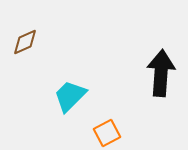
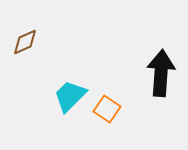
orange square: moved 24 px up; rotated 28 degrees counterclockwise
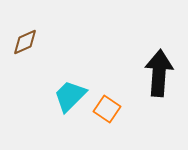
black arrow: moved 2 px left
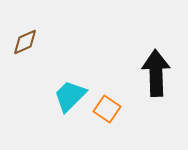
black arrow: moved 3 px left; rotated 6 degrees counterclockwise
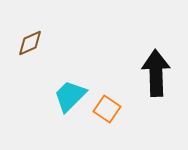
brown diamond: moved 5 px right, 1 px down
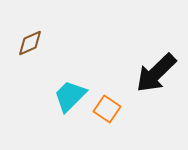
black arrow: rotated 132 degrees counterclockwise
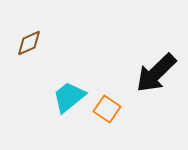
brown diamond: moved 1 px left
cyan trapezoid: moved 1 px left, 1 px down; rotated 6 degrees clockwise
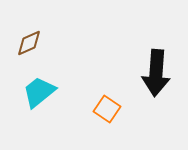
black arrow: rotated 42 degrees counterclockwise
cyan trapezoid: moved 30 px left, 5 px up
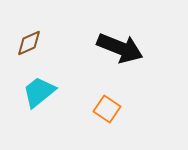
black arrow: moved 36 px left, 25 px up; rotated 72 degrees counterclockwise
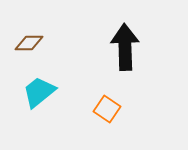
brown diamond: rotated 24 degrees clockwise
black arrow: moved 5 px right, 1 px up; rotated 114 degrees counterclockwise
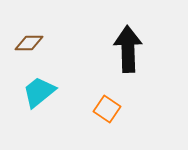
black arrow: moved 3 px right, 2 px down
